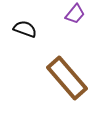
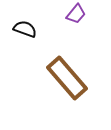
purple trapezoid: moved 1 px right
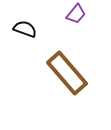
brown rectangle: moved 5 px up
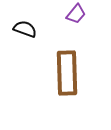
brown rectangle: rotated 39 degrees clockwise
